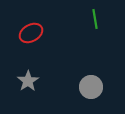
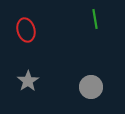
red ellipse: moved 5 px left, 3 px up; rotated 75 degrees counterclockwise
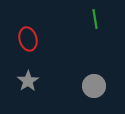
red ellipse: moved 2 px right, 9 px down
gray circle: moved 3 px right, 1 px up
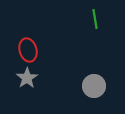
red ellipse: moved 11 px down
gray star: moved 1 px left, 3 px up
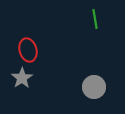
gray star: moved 5 px left
gray circle: moved 1 px down
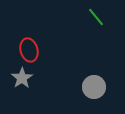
green line: moved 1 px right, 2 px up; rotated 30 degrees counterclockwise
red ellipse: moved 1 px right
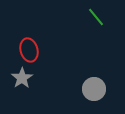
gray circle: moved 2 px down
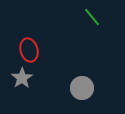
green line: moved 4 px left
gray circle: moved 12 px left, 1 px up
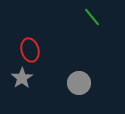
red ellipse: moved 1 px right
gray circle: moved 3 px left, 5 px up
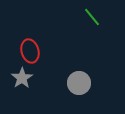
red ellipse: moved 1 px down
